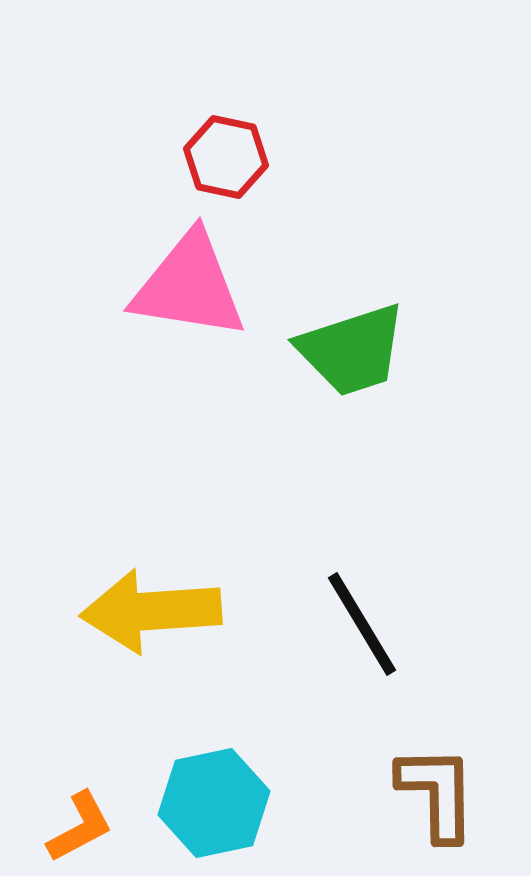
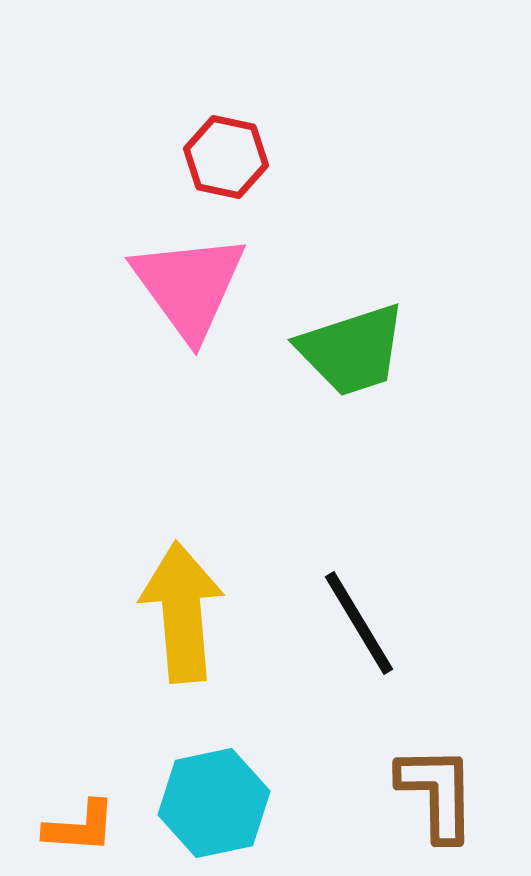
pink triangle: rotated 45 degrees clockwise
yellow arrow: moved 31 px right, 1 px down; rotated 89 degrees clockwise
black line: moved 3 px left, 1 px up
orange L-shape: rotated 32 degrees clockwise
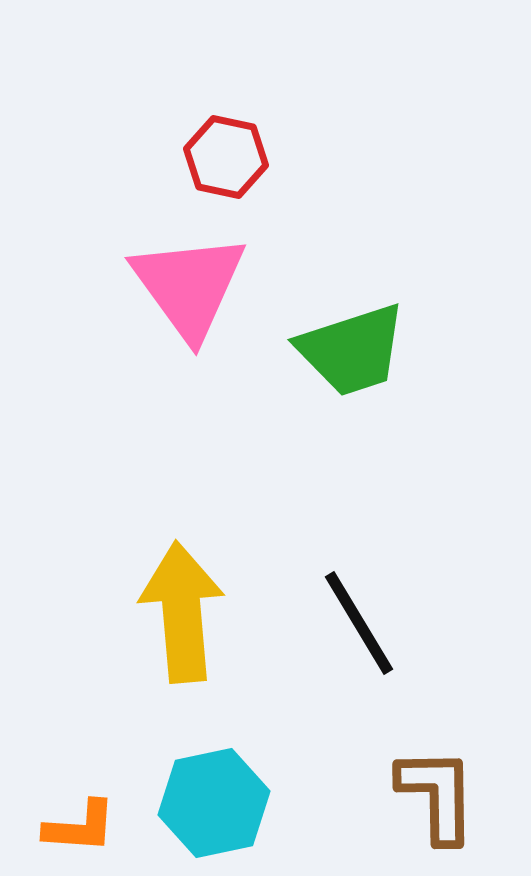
brown L-shape: moved 2 px down
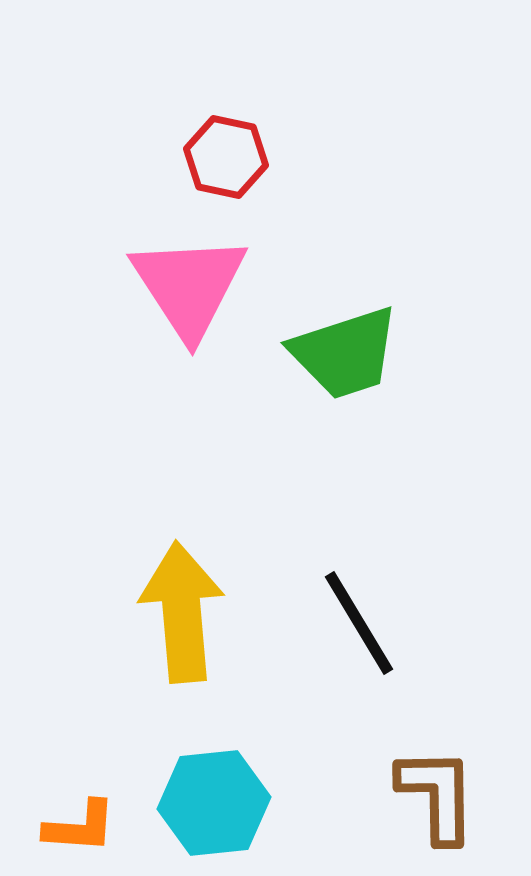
pink triangle: rotated 3 degrees clockwise
green trapezoid: moved 7 px left, 3 px down
cyan hexagon: rotated 6 degrees clockwise
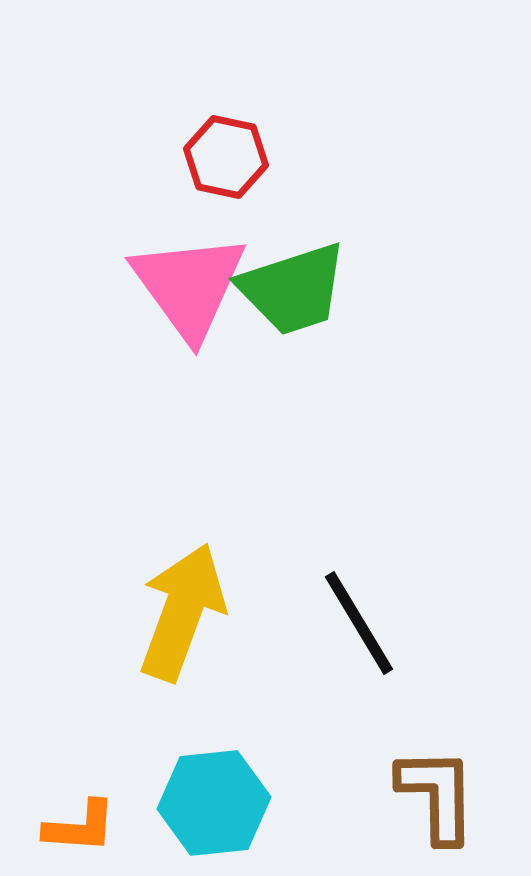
pink triangle: rotated 3 degrees counterclockwise
green trapezoid: moved 52 px left, 64 px up
yellow arrow: rotated 25 degrees clockwise
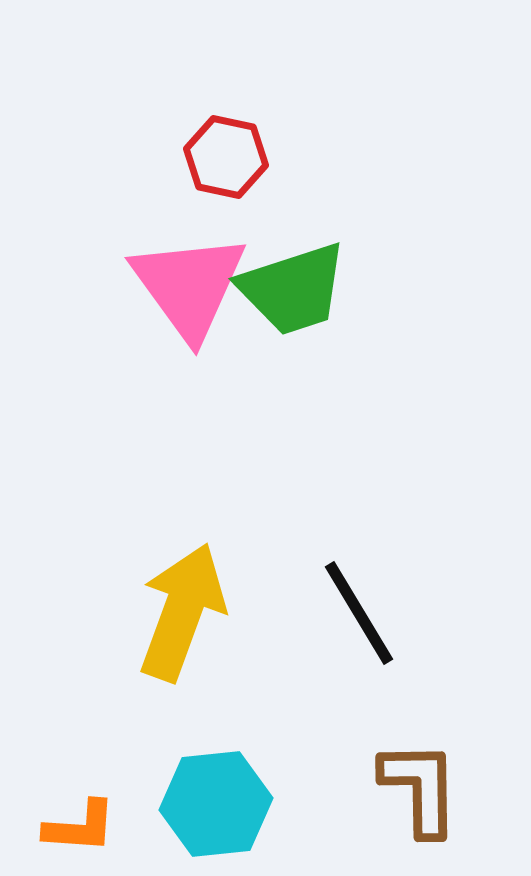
black line: moved 10 px up
brown L-shape: moved 17 px left, 7 px up
cyan hexagon: moved 2 px right, 1 px down
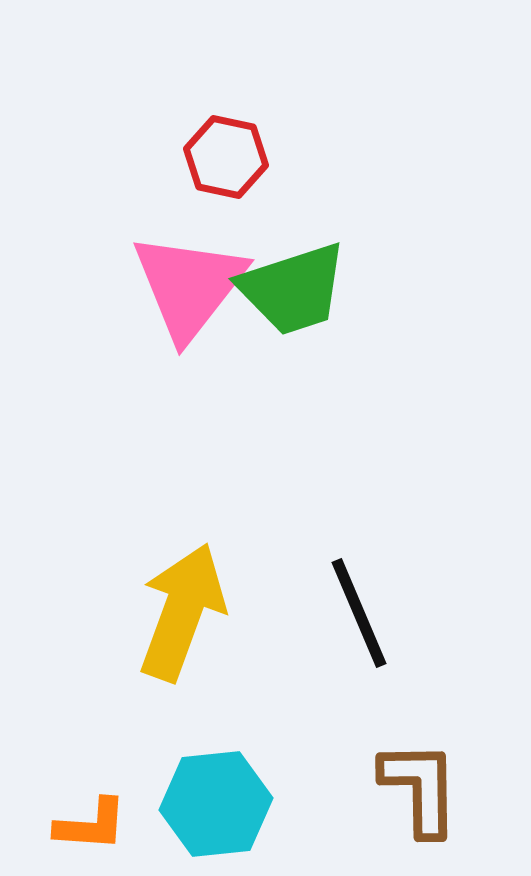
pink triangle: rotated 14 degrees clockwise
black line: rotated 8 degrees clockwise
orange L-shape: moved 11 px right, 2 px up
